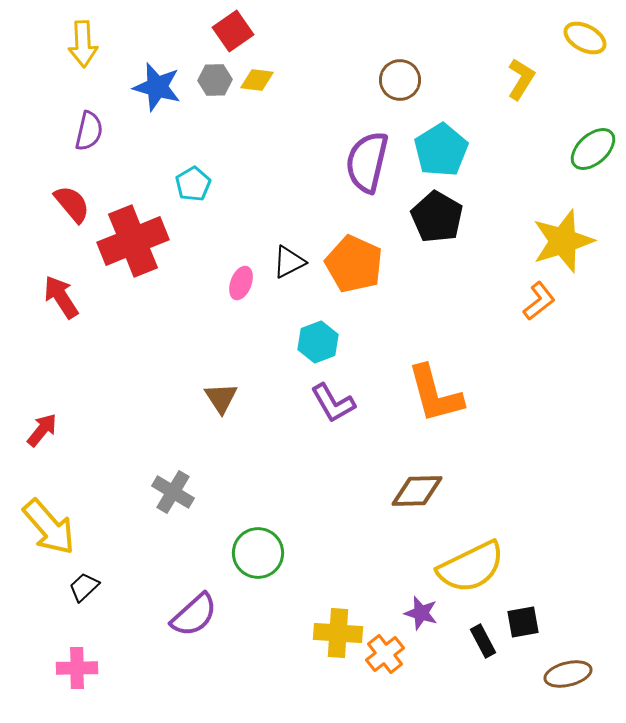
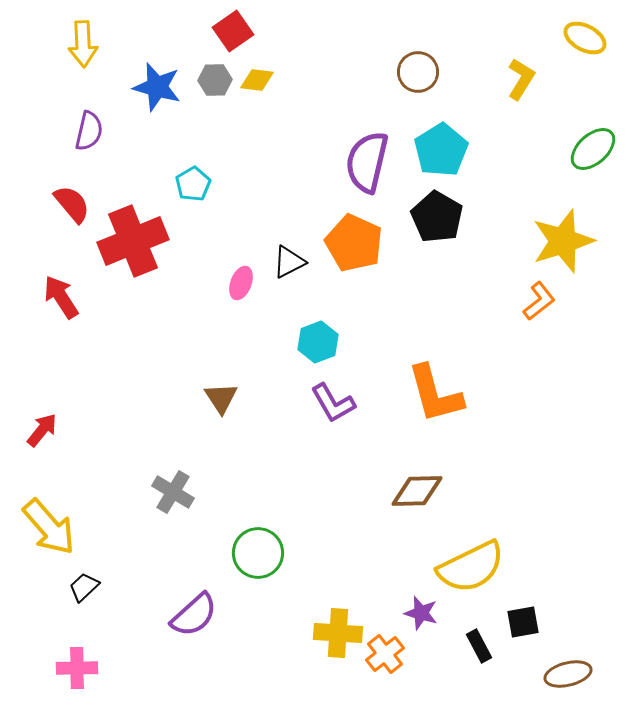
brown circle at (400, 80): moved 18 px right, 8 px up
orange pentagon at (354, 264): moved 21 px up
black rectangle at (483, 641): moved 4 px left, 5 px down
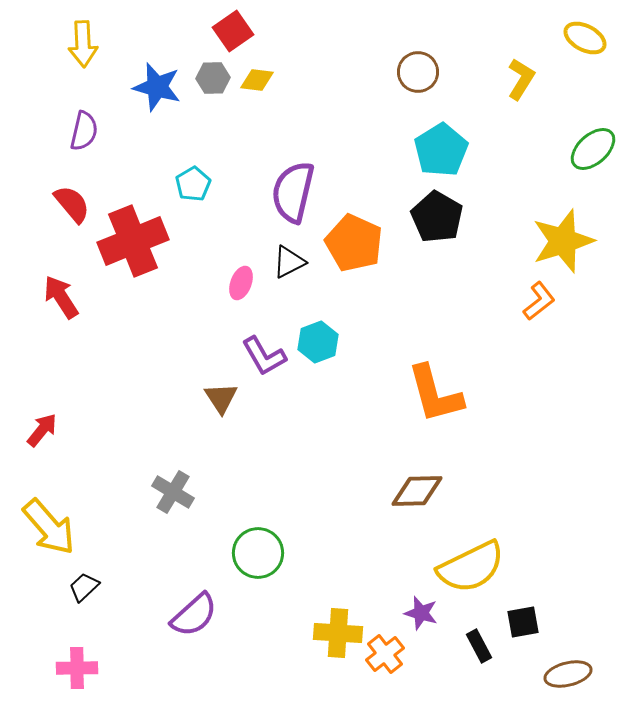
gray hexagon at (215, 80): moved 2 px left, 2 px up
purple semicircle at (89, 131): moved 5 px left
purple semicircle at (367, 162): moved 74 px left, 30 px down
purple L-shape at (333, 403): moved 69 px left, 47 px up
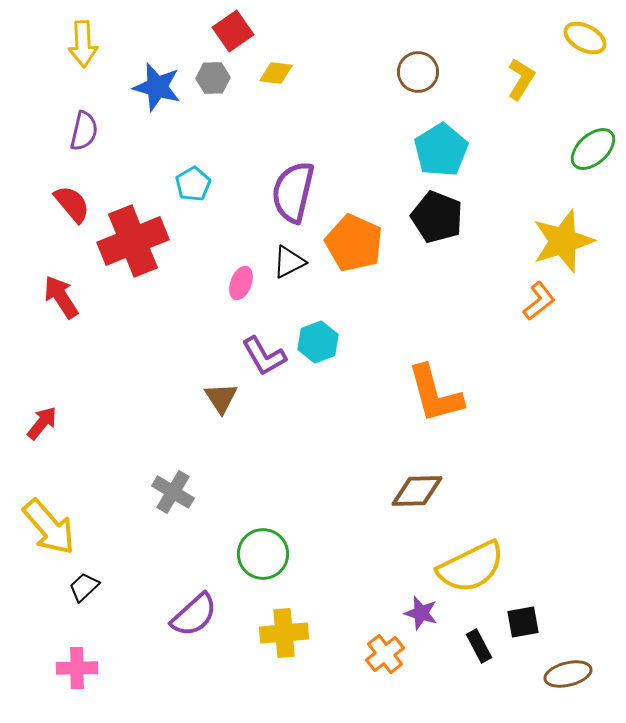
yellow diamond at (257, 80): moved 19 px right, 7 px up
black pentagon at (437, 217): rotated 9 degrees counterclockwise
red arrow at (42, 430): moved 7 px up
green circle at (258, 553): moved 5 px right, 1 px down
yellow cross at (338, 633): moved 54 px left; rotated 9 degrees counterclockwise
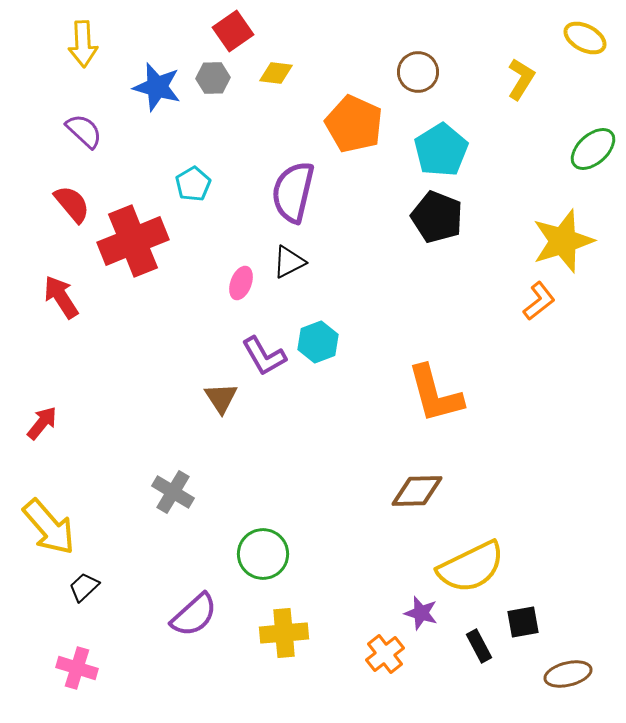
purple semicircle at (84, 131): rotated 60 degrees counterclockwise
orange pentagon at (354, 243): moved 119 px up
pink cross at (77, 668): rotated 18 degrees clockwise
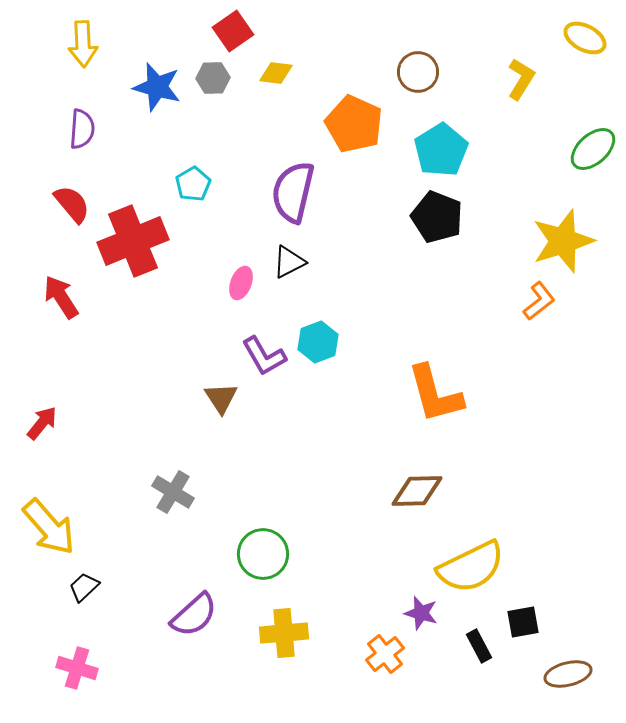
purple semicircle at (84, 131): moved 2 px left, 2 px up; rotated 51 degrees clockwise
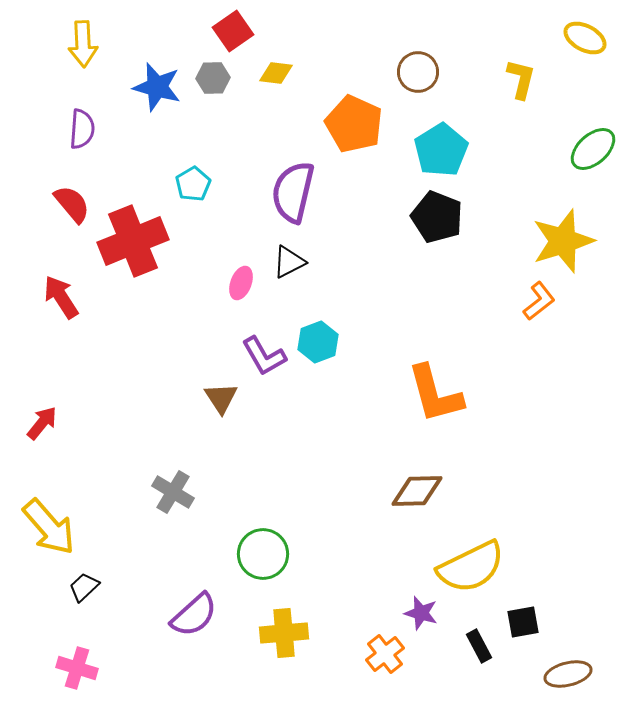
yellow L-shape at (521, 79): rotated 18 degrees counterclockwise
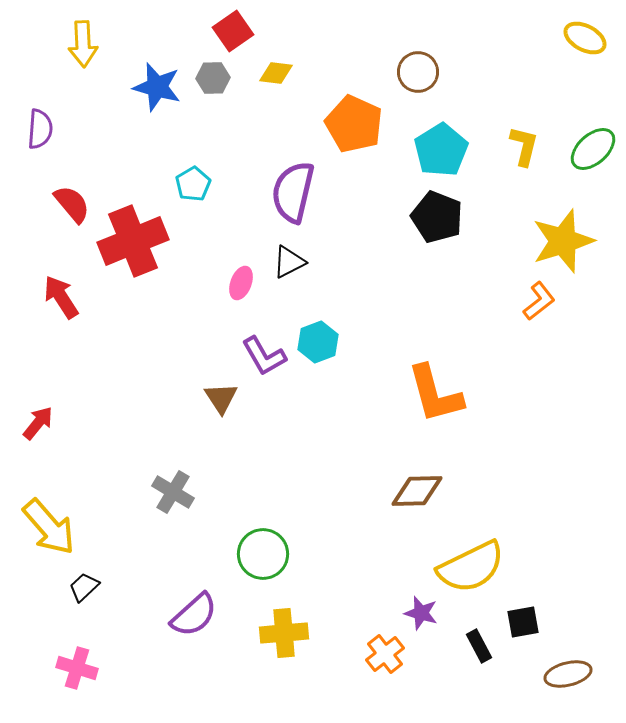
yellow L-shape at (521, 79): moved 3 px right, 67 px down
purple semicircle at (82, 129): moved 42 px left
red arrow at (42, 423): moved 4 px left
